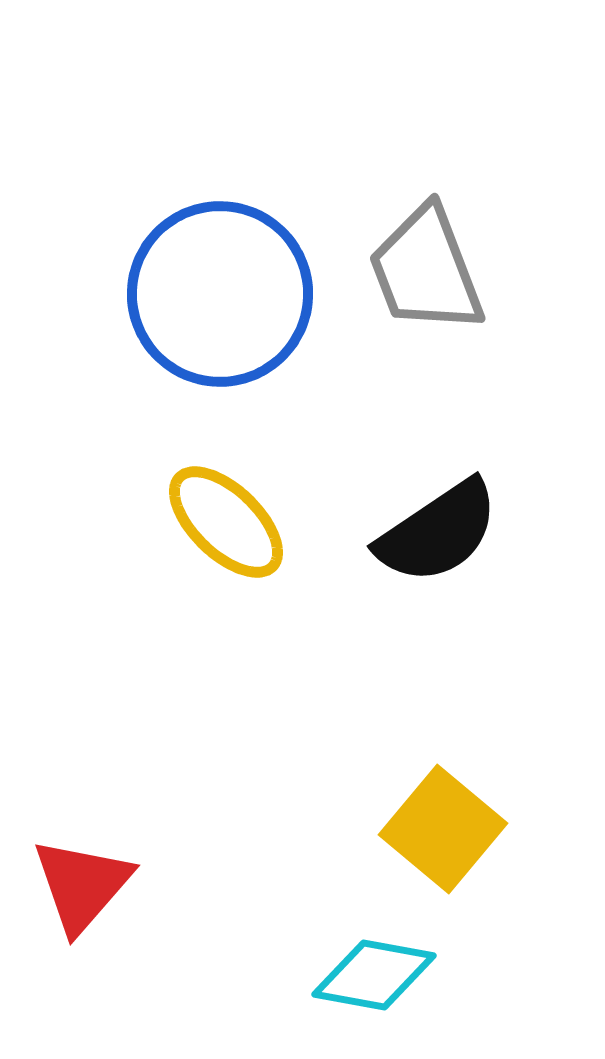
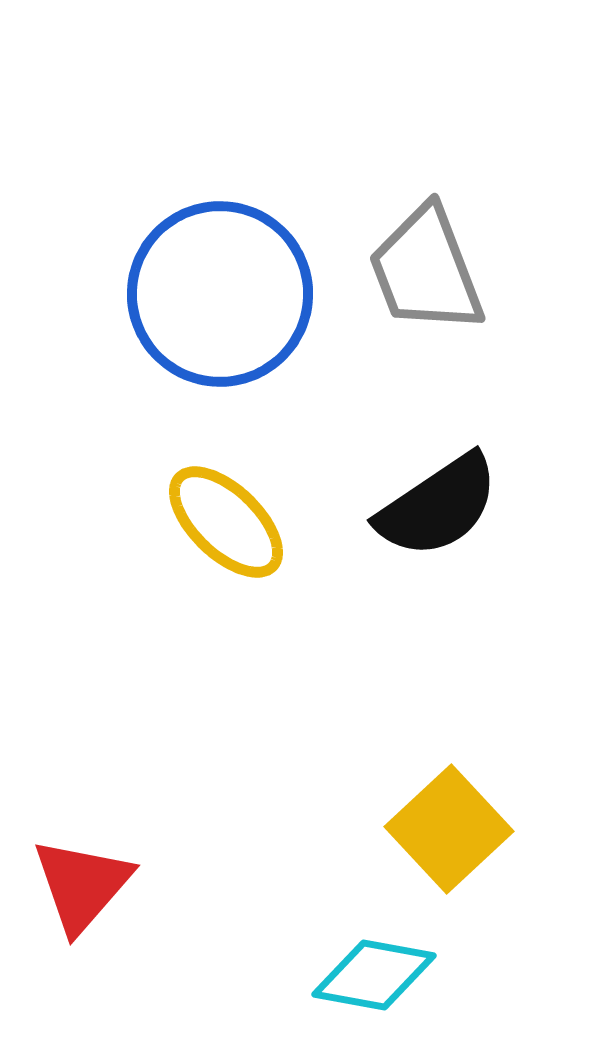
black semicircle: moved 26 px up
yellow square: moved 6 px right; rotated 7 degrees clockwise
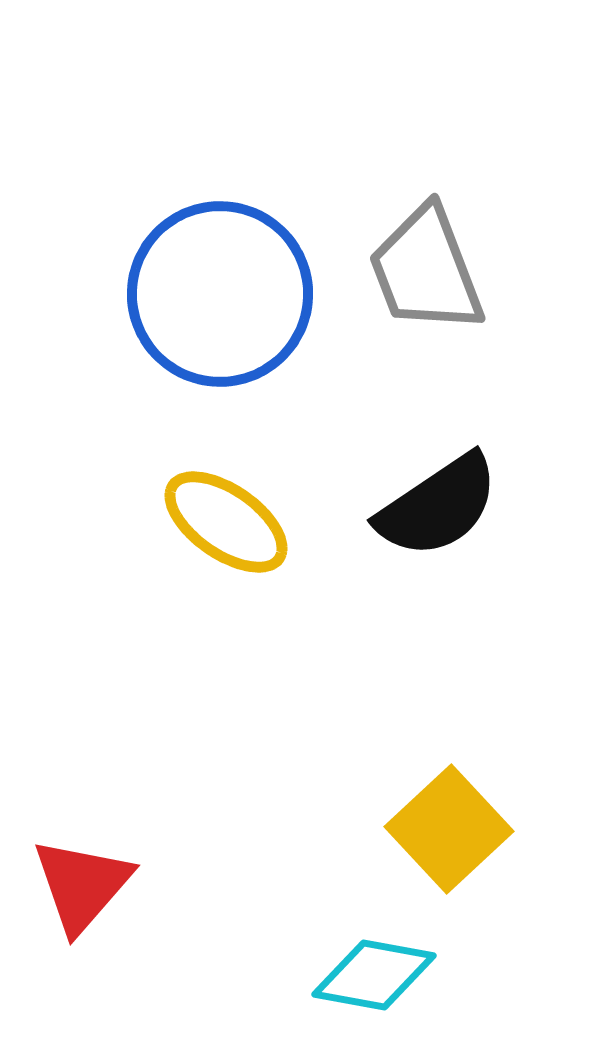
yellow ellipse: rotated 9 degrees counterclockwise
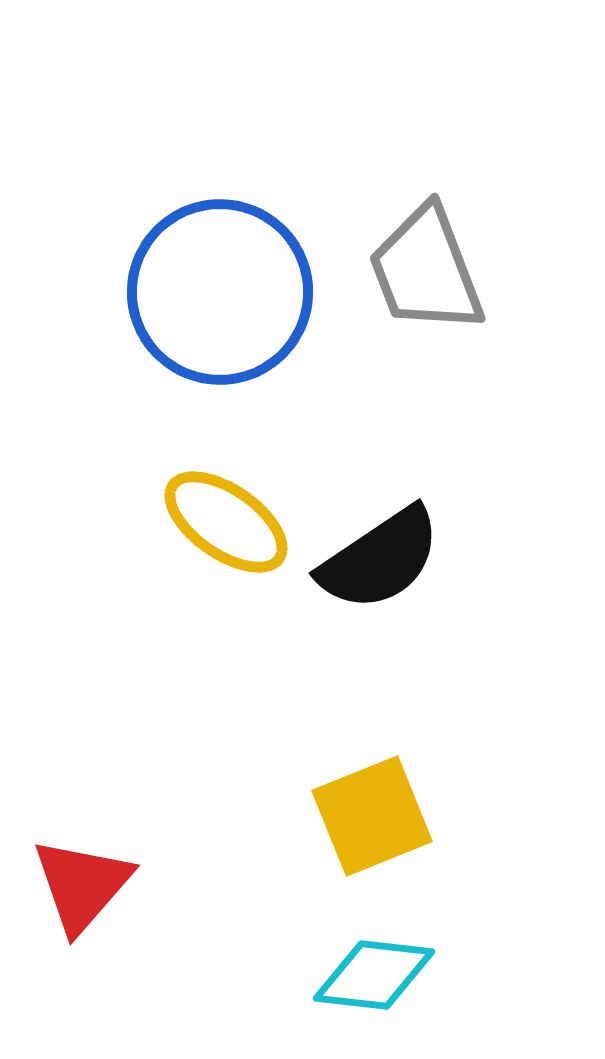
blue circle: moved 2 px up
black semicircle: moved 58 px left, 53 px down
yellow square: moved 77 px left, 13 px up; rotated 21 degrees clockwise
cyan diamond: rotated 4 degrees counterclockwise
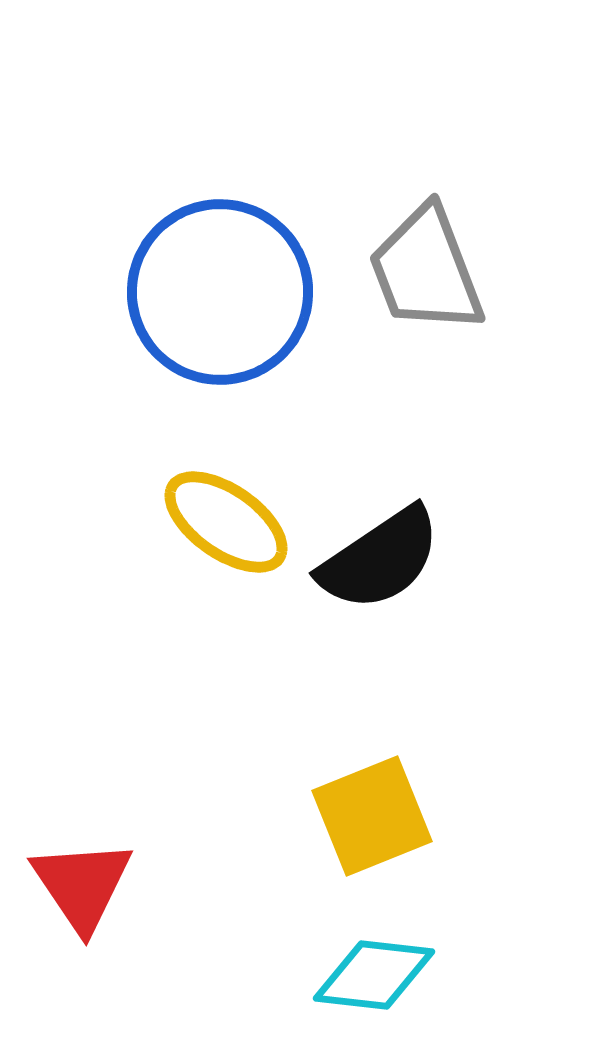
red triangle: rotated 15 degrees counterclockwise
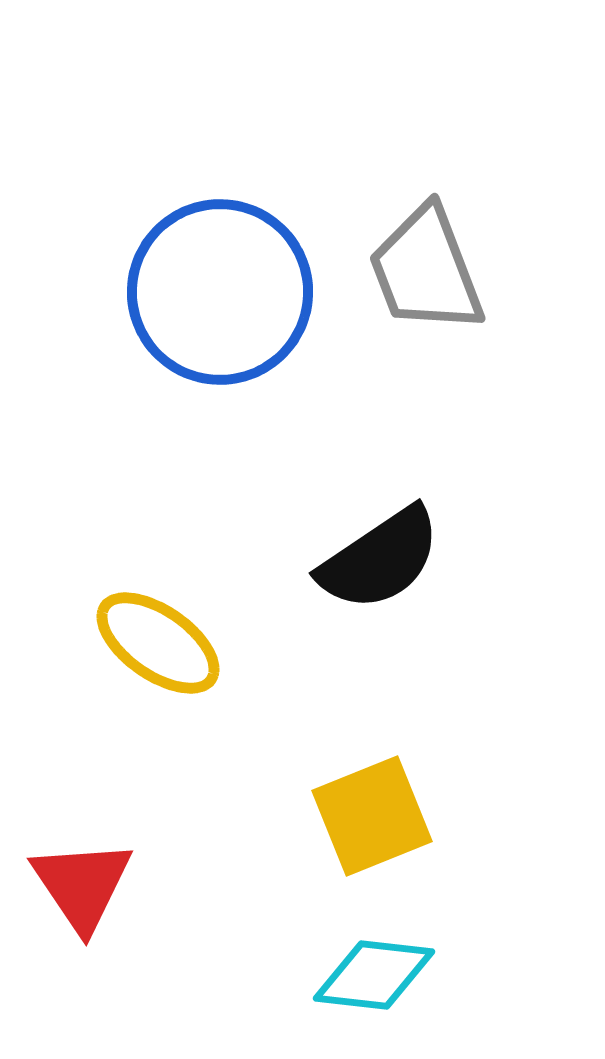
yellow ellipse: moved 68 px left, 121 px down
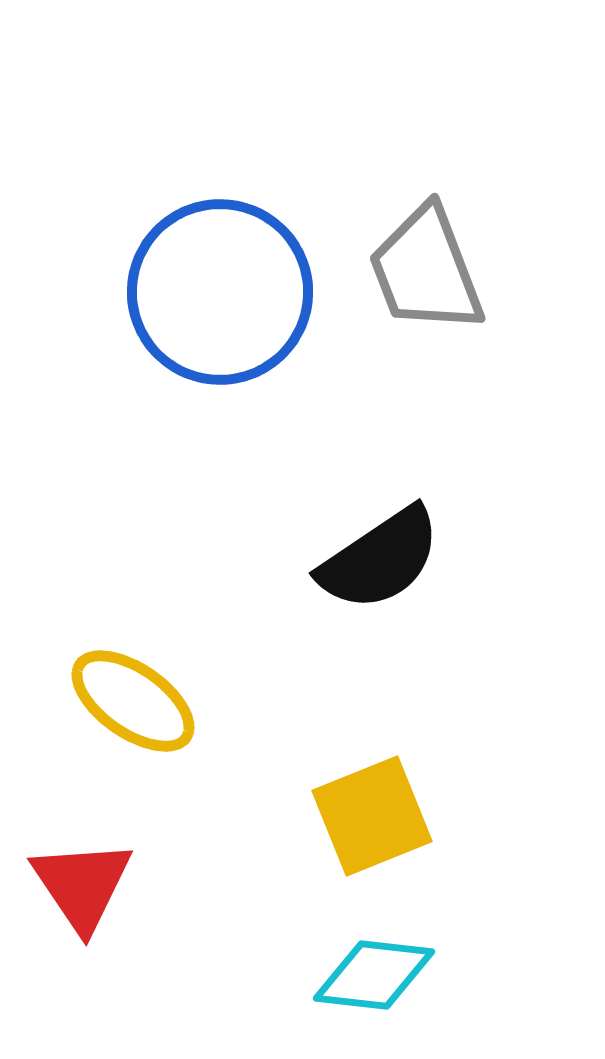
yellow ellipse: moved 25 px left, 58 px down
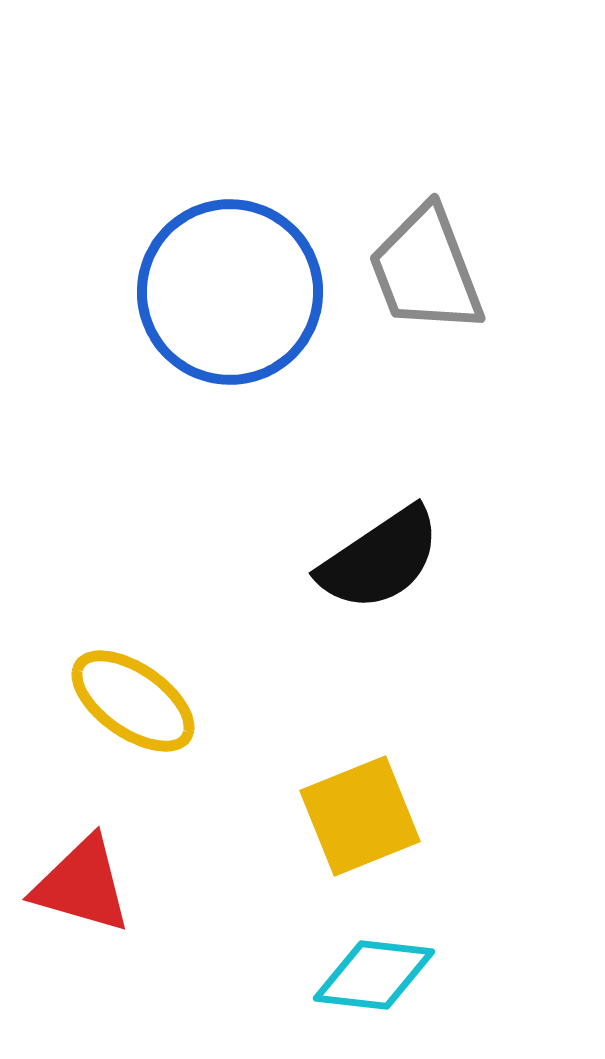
blue circle: moved 10 px right
yellow square: moved 12 px left
red triangle: rotated 40 degrees counterclockwise
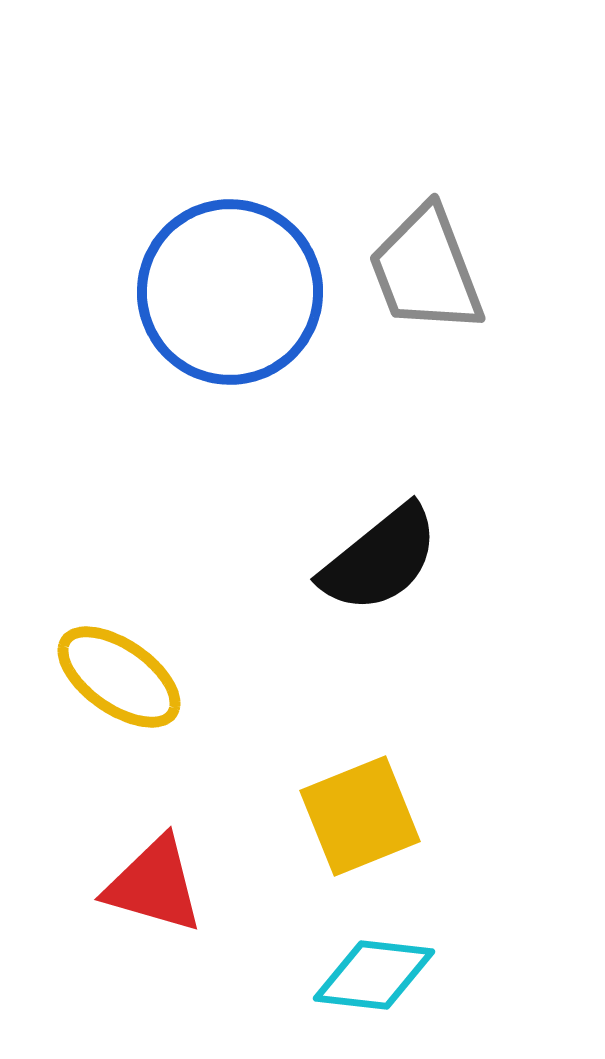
black semicircle: rotated 5 degrees counterclockwise
yellow ellipse: moved 14 px left, 24 px up
red triangle: moved 72 px right
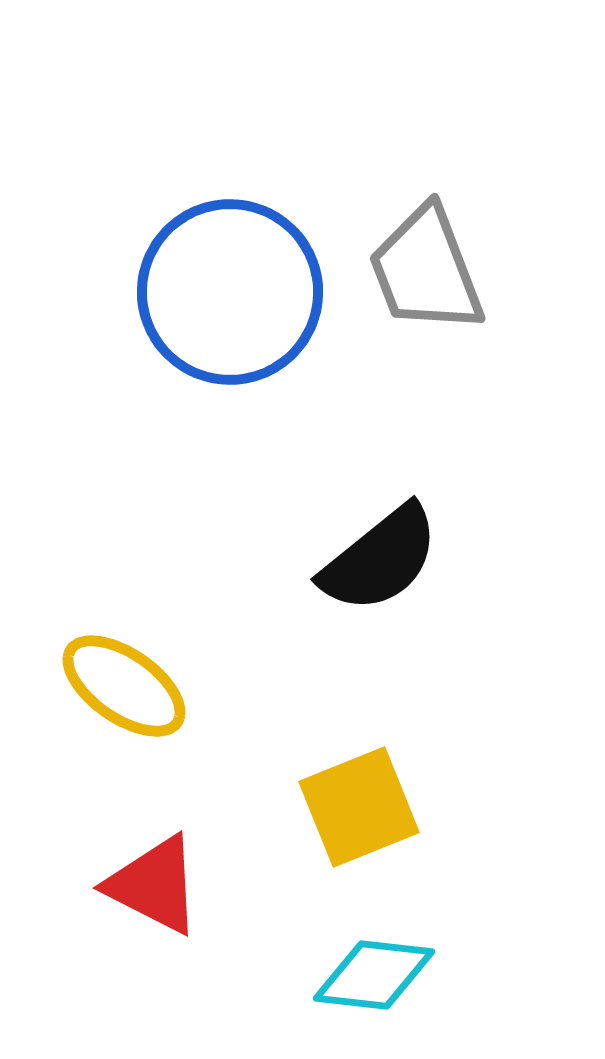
yellow ellipse: moved 5 px right, 9 px down
yellow square: moved 1 px left, 9 px up
red triangle: rotated 11 degrees clockwise
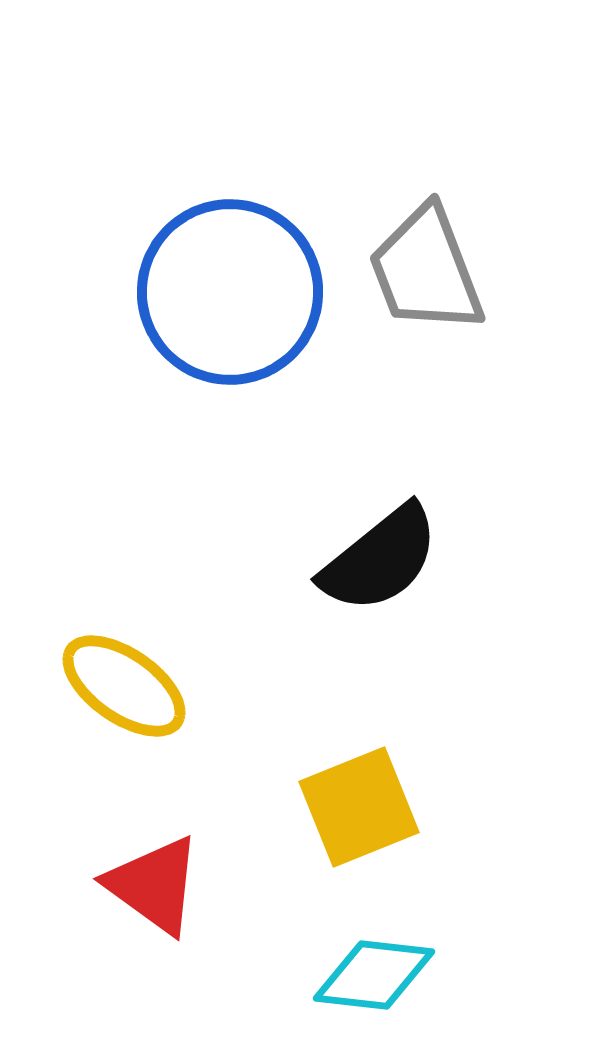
red triangle: rotated 9 degrees clockwise
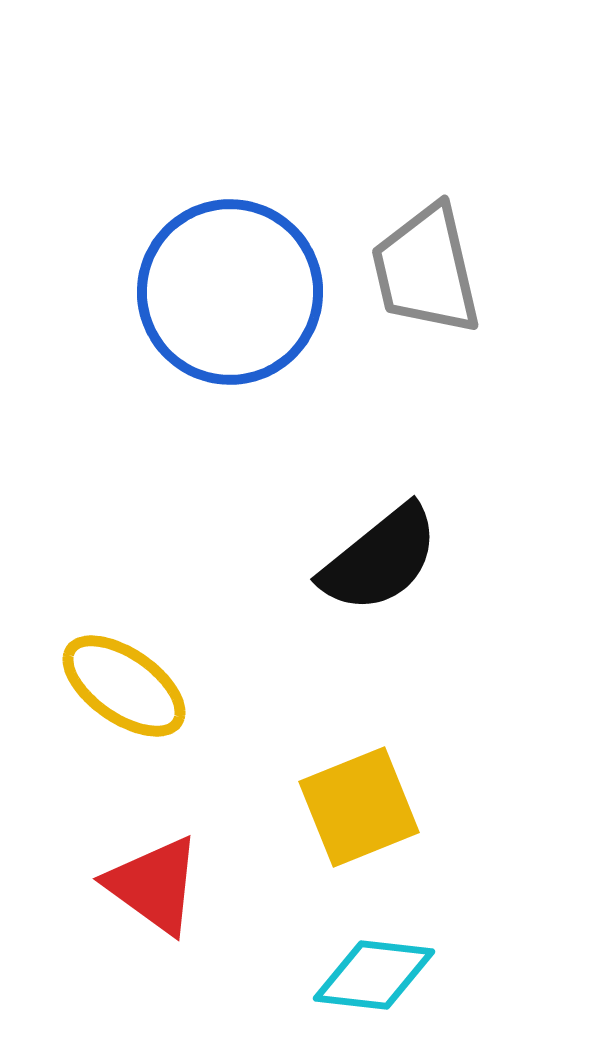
gray trapezoid: rotated 8 degrees clockwise
